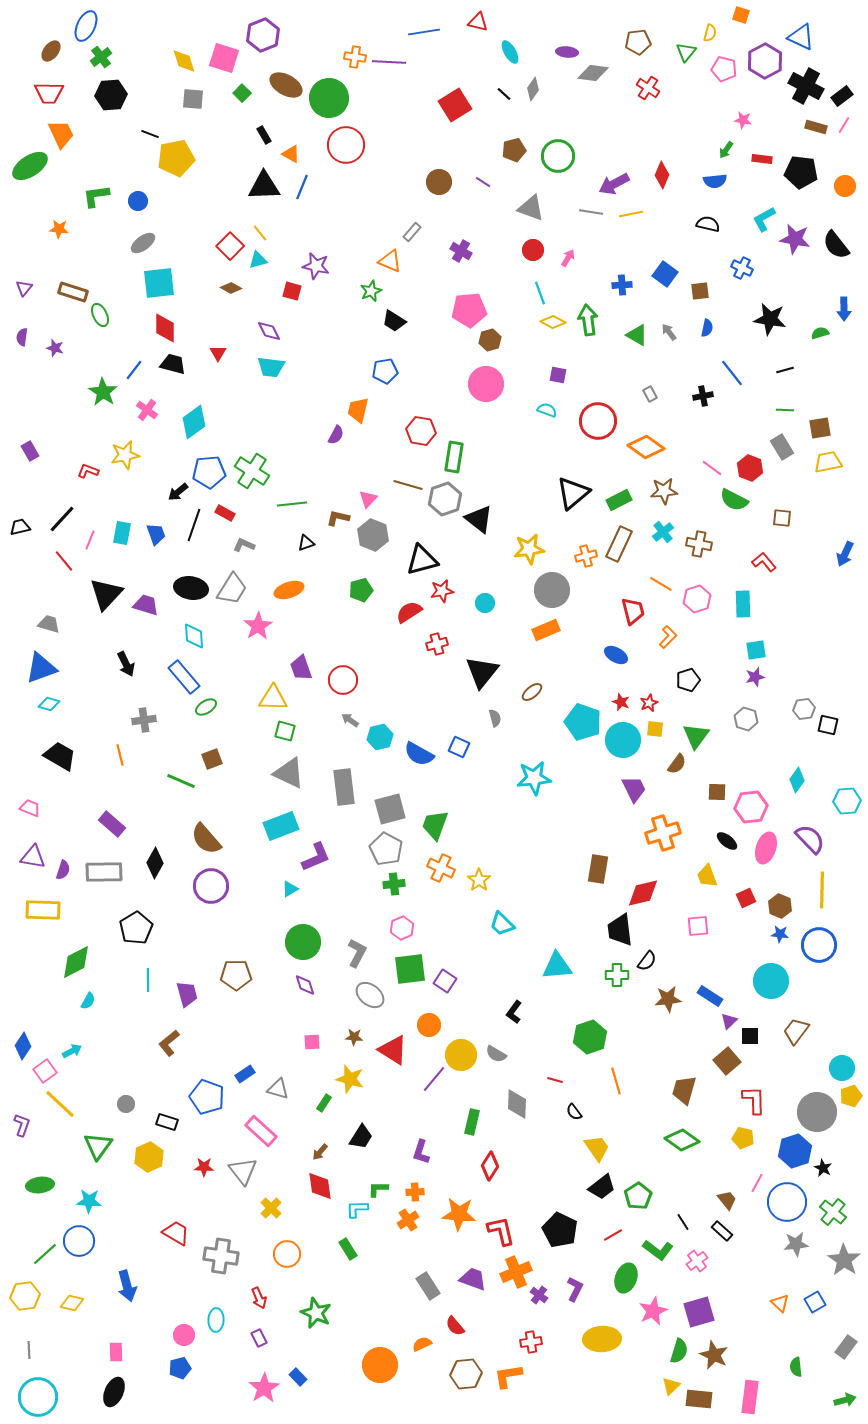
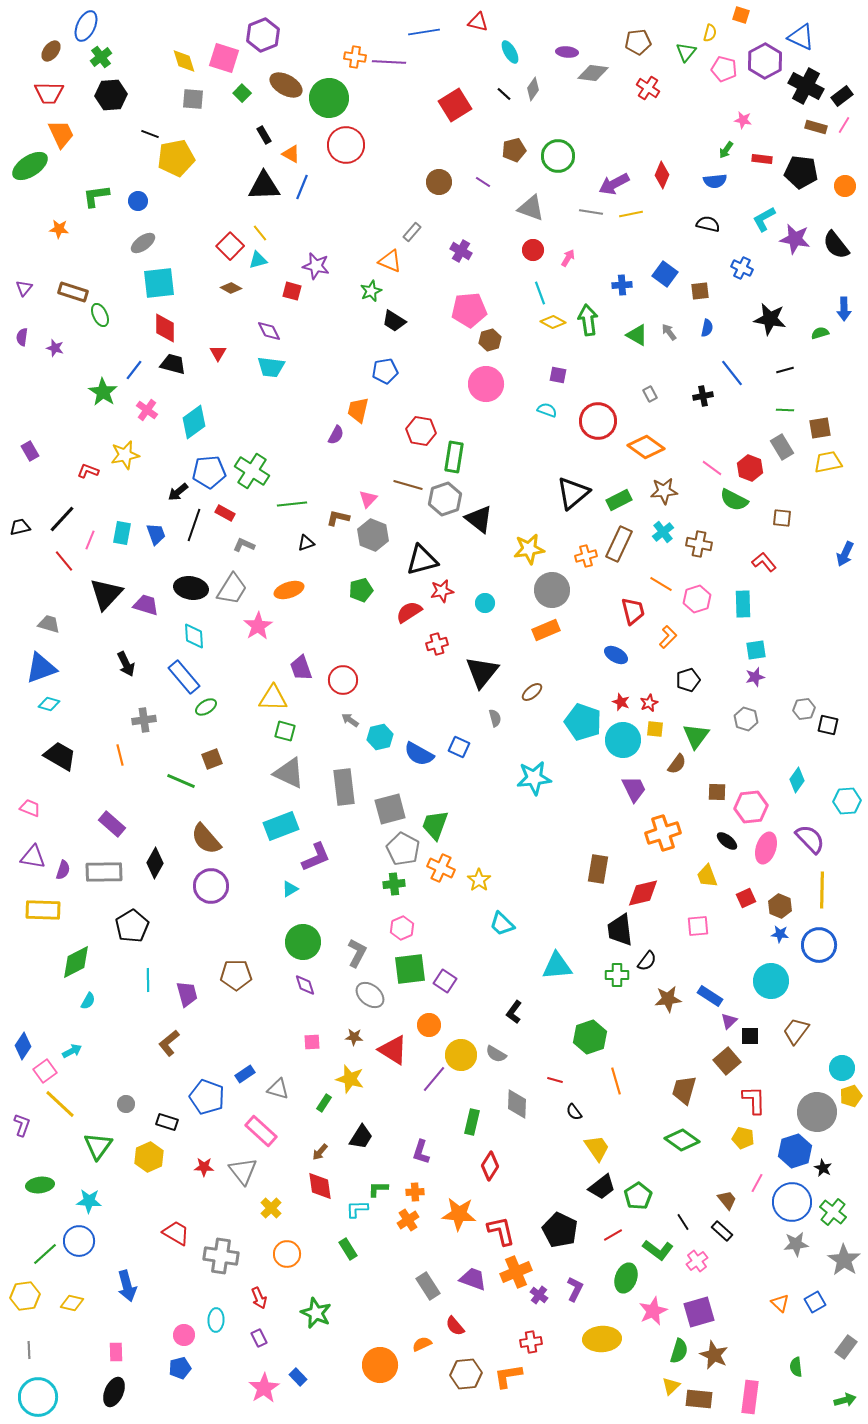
gray pentagon at (386, 849): moved 17 px right
black pentagon at (136, 928): moved 4 px left, 2 px up
blue circle at (787, 1202): moved 5 px right
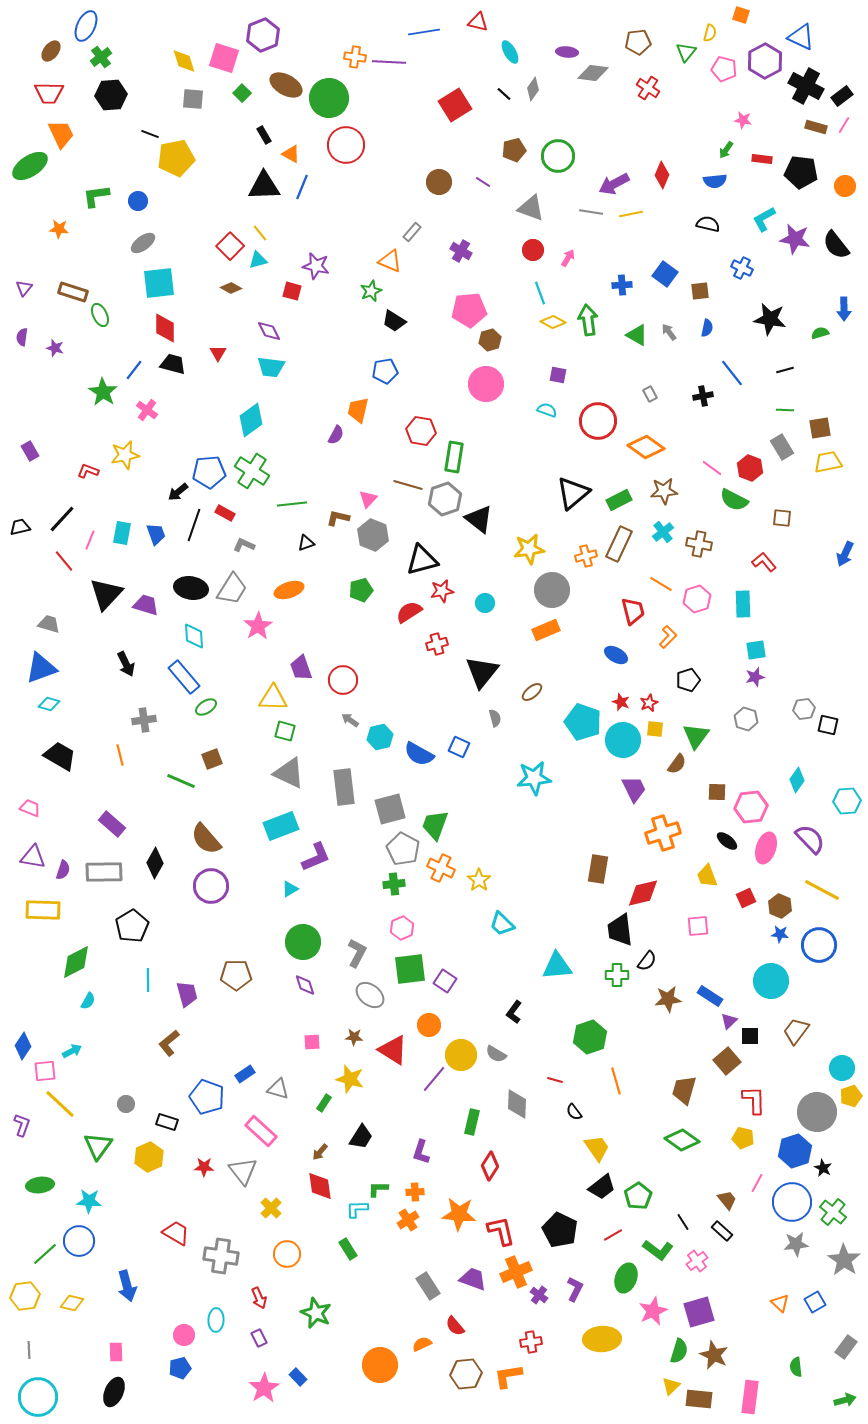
cyan diamond at (194, 422): moved 57 px right, 2 px up
yellow line at (822, 890): rotated 63 degrees counterclockwise
pink square at (45, 1071): rotated 30 degrees clockwise
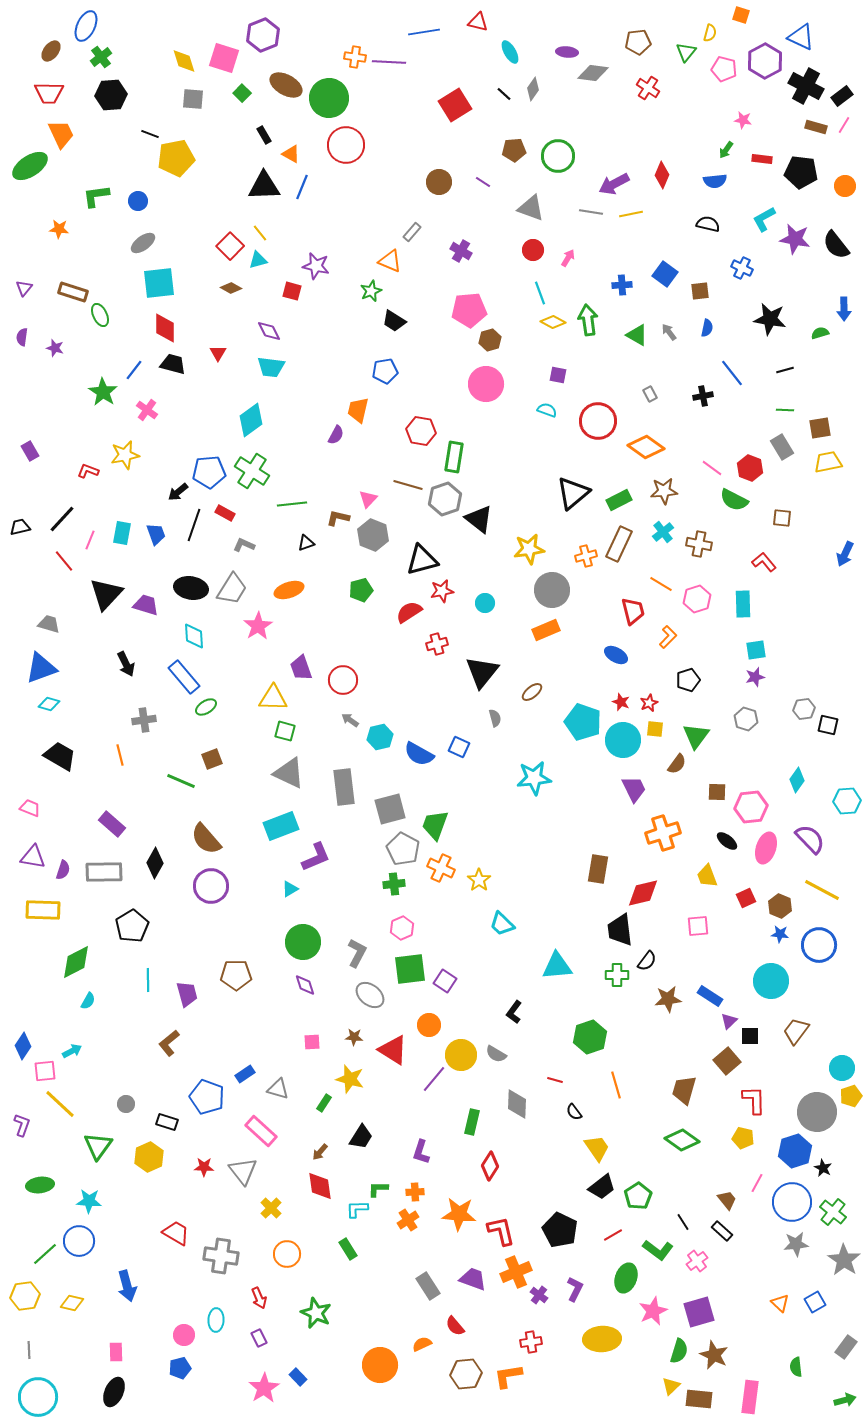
brown pentagon at (514, 150): rotated 10 degrees clockwise
orange line at (616, 1081): moved 4 px down
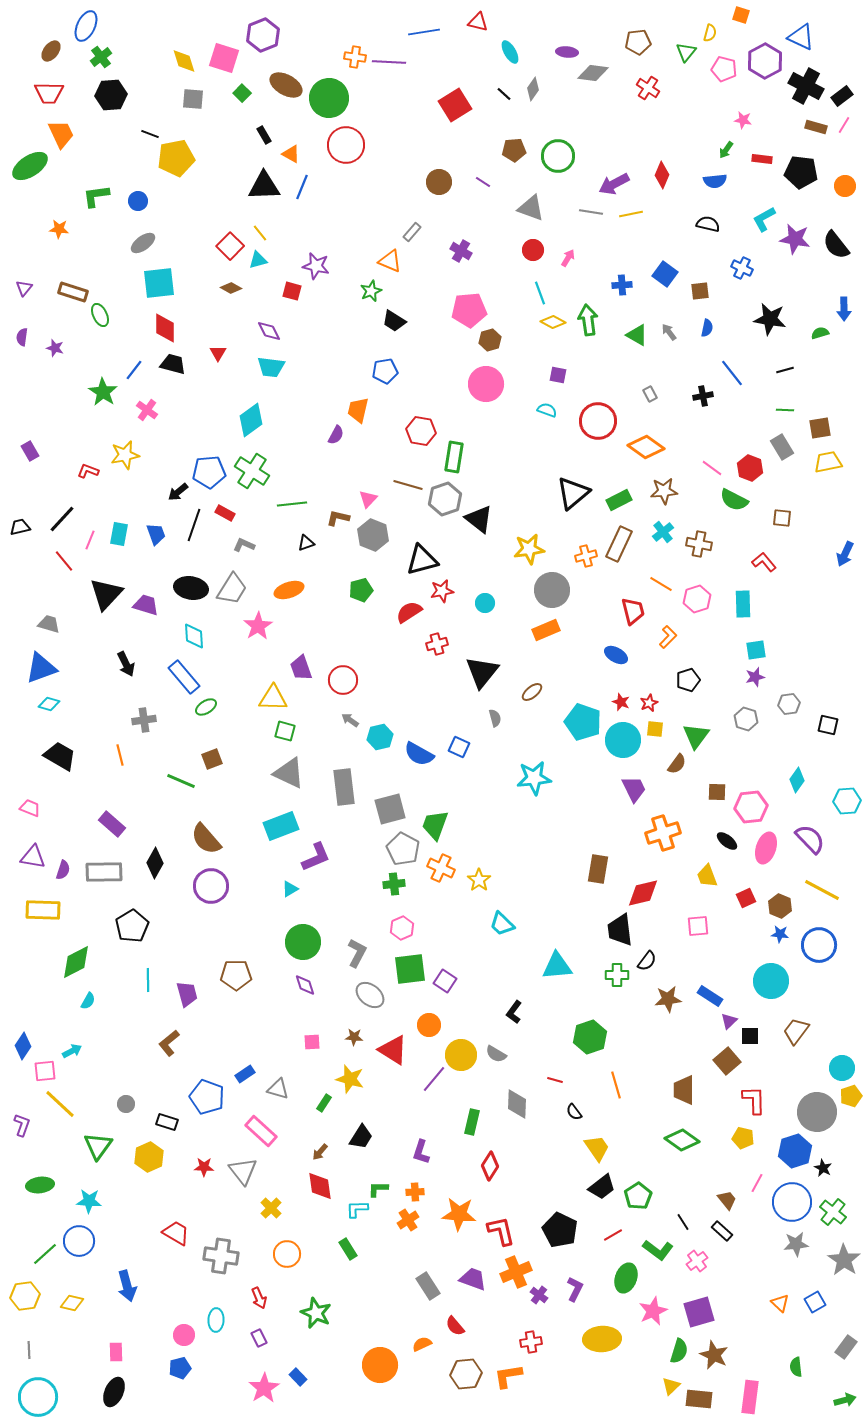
cyan rectangle at (122, 533): moved 3 px left, 1 px down
gray hexagon at (804, 709): moved 15 px left, 5 px up
brown trapezoid at (684, 1090): rotated 16 degrees counterclockwise
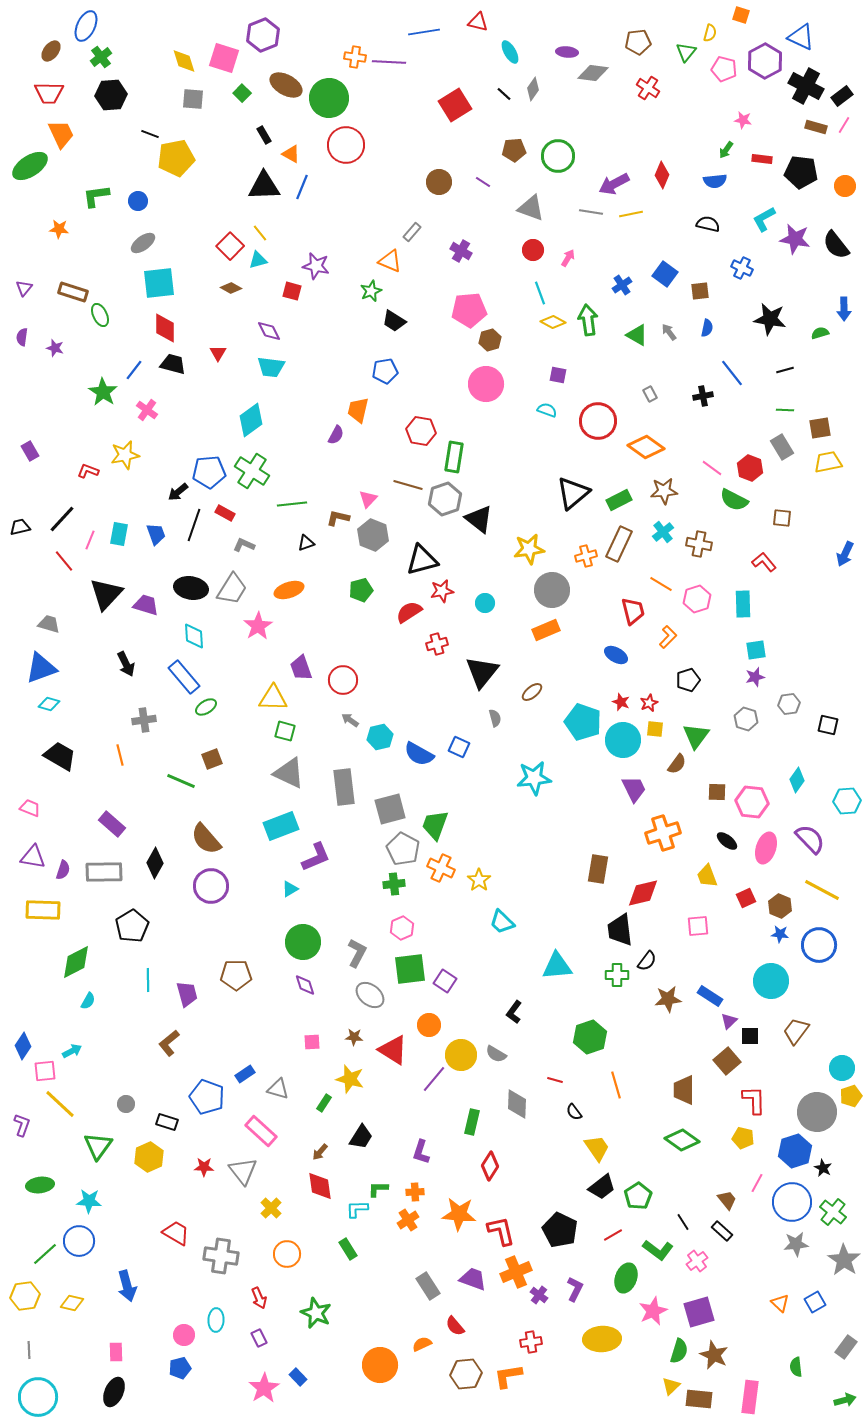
blue cross at (622, 285): rotated 30 degrees counterclockwise
pink hexagon at (751, 807): moved 1 px right, 5 px up; rotated 12 degrees clockwise
cyan trapezoid at (502, 924): moved 2 px up
